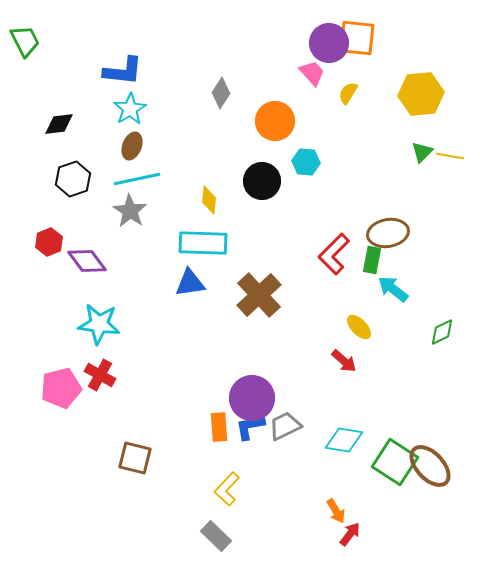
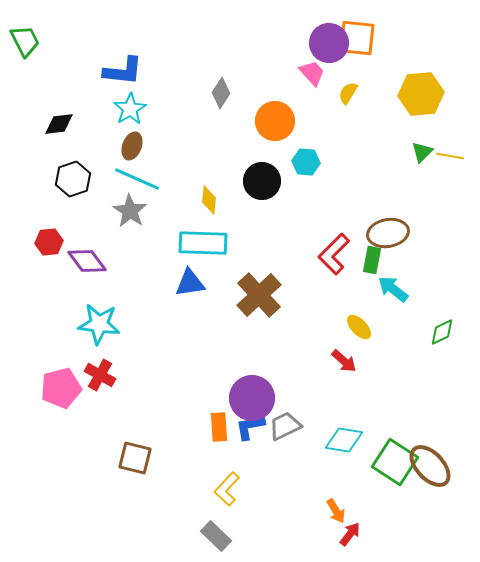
cyan line at (137, 179): rotated 36 degrees clockwise
red hexagon at (49, 242): rotated 16 degrees clockwise
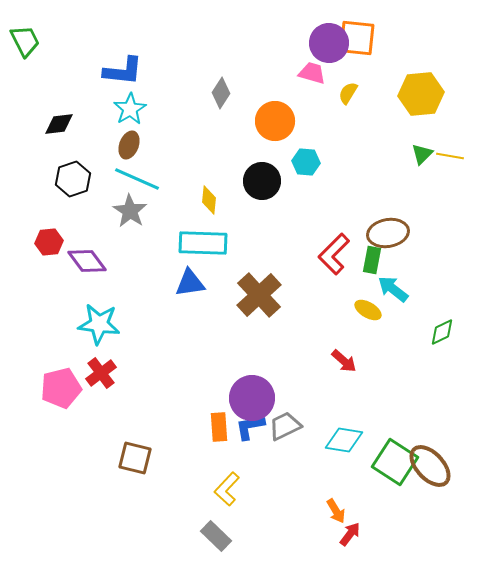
pink trapezoid at (312, 73): rotated 32 degrees counterclockwise
brown ellipse at (132, 146): moved 3 px left, 1 px up
green triangle at (422, 152): moved 2 px down
yellow ellipse at (359, 327): moved 9 px right, 17 px up; rotated 16 degrees counterclockwise
red cross at (100, 375): moved 1 px right, 2 px up; rotated 24 degrees clockwise
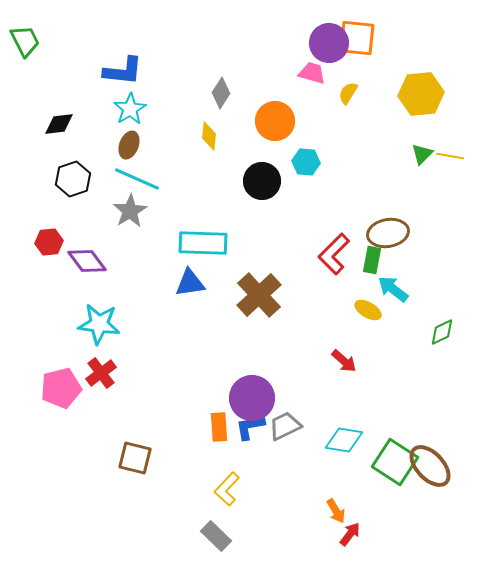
yellow diamond at (209, 200): moved 64 px up
gray star at (130, 211): rotated 8 degrees clockwise
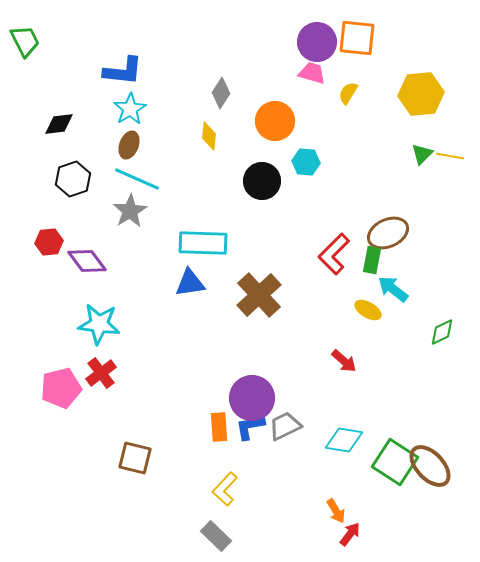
purple circle at (329, 43): moved 12 px left, 1 px up
brown ellipse at (388, 233): rotated 15 degrees counterclockwise
yellow L-shape at (227, 489): moved 2 px left
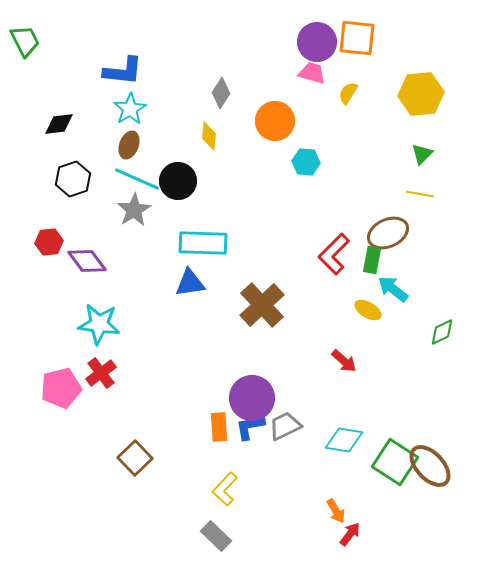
yellow line at (450, 156): moved 30 px left, 38 px down
black circle at (262, 181): moved 84 px left
gray star at (130, 211): moved 4 px right, 1 px up
brown cross at (259, 295): moved 3 px right, 10 px down
brown square at (135, 458): rotated 32 degrees clockwise
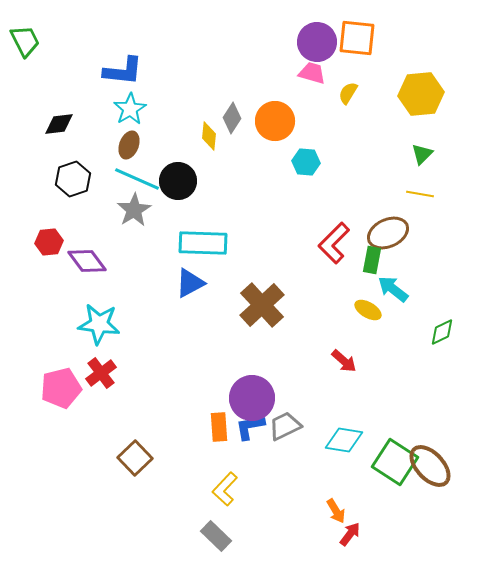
gray diamond at (221, 93): moved 11 px right, 25 px down
red L-shape at (334, 254): moved 11 px up
blue triangle at (190, 283): rotated 20 degrees counterclockwise
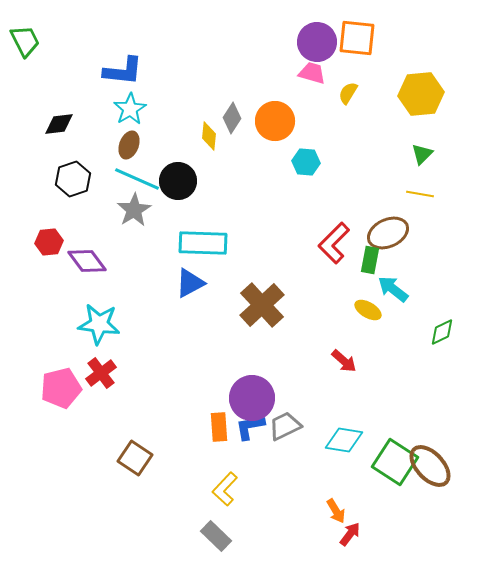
green rectangle at (372, 260): moved 2 px left
brown square at (135, 458): rotated 12 degrees counterclockwise
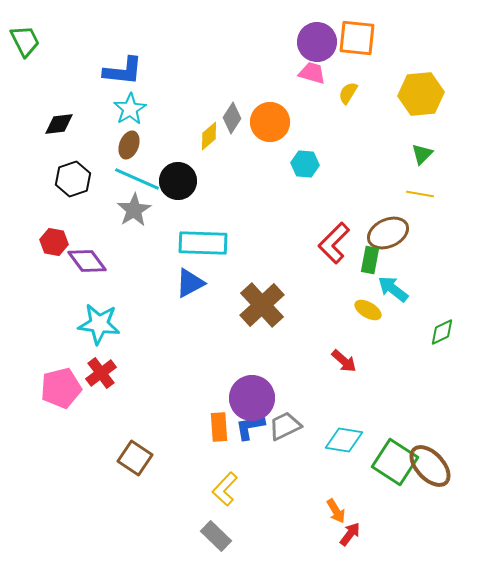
orange circle at (275, 121): moved 5 px left, 1 px down
yellow diamond at (209, 136): rotated 44 degrees clockwise
cyan hexagon at (306, 162): moved 1 px left, 2 px down
red hexagon at (49, 242): moved 5 px right; rotated 16 degrees clockwise
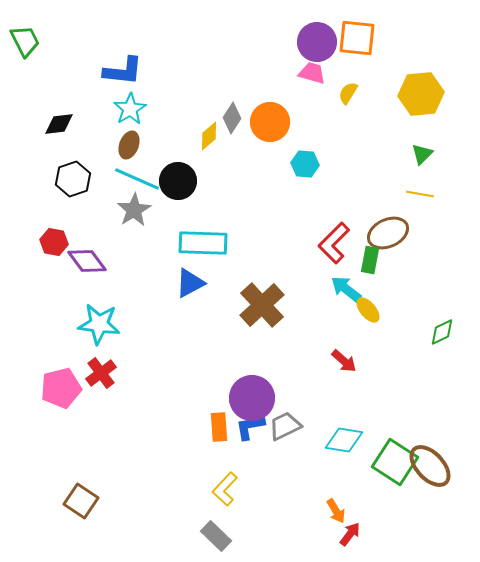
cyan arrow at (393, 289): moved 47 px left
yellow ellipse at (368, 310): rotated 20 degrees clockwise
brown square at (135, 458): moved 54 px left, 43 px down
